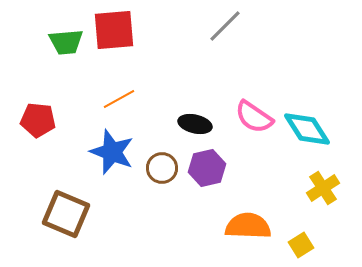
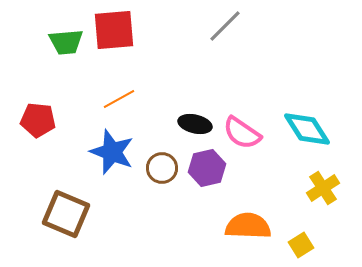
pink semicircle: moved 12 px left, 16 px down
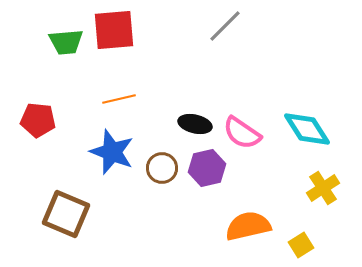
orange line: rotated 16 degrees clockwise
orange semicircle: rotated 15 degrees counterclockwise
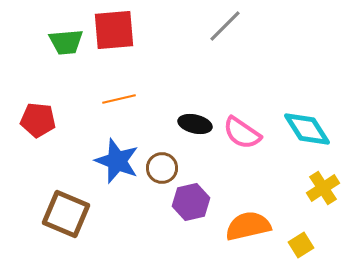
blue star: moved 5 px right, 9 px down
purple hexagon: moved 16 px left, 34 px down
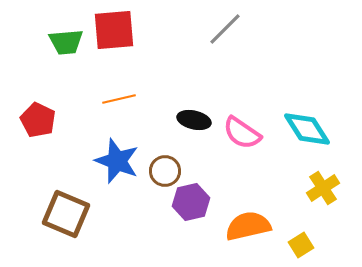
gray line: moved 3 px down
red pentagon: rotated 20 degrees clockwise
black ellipse: moved 1 px left, 4 px up
brown circle: moved 3 px right, 3 px down
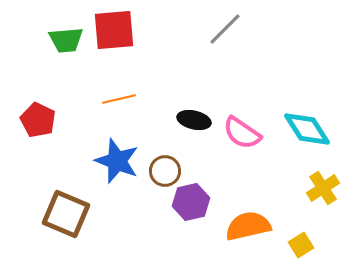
green trapezoid: moved 2 px up
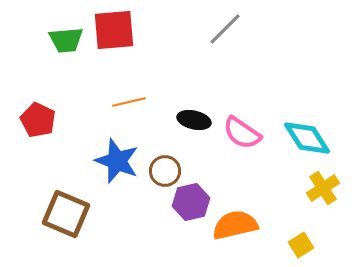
orange line: moved 10 px right, 3 px down
cyan diamond: moved 9 px down
orange semicircle: moved 13 px left, 1 px up
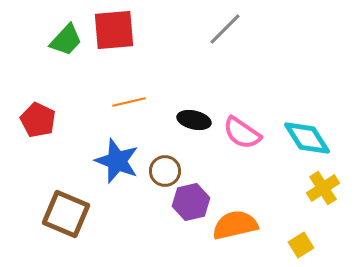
green trapezoid: rotated 42 degrees counterclockwise
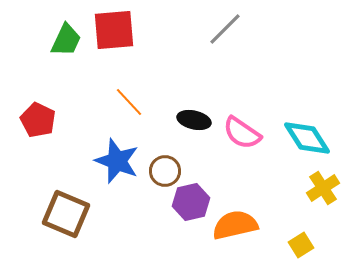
green trapezoid: rotated 18 degrees counterclockwise
orange line: rotated 60 degrees clockwise
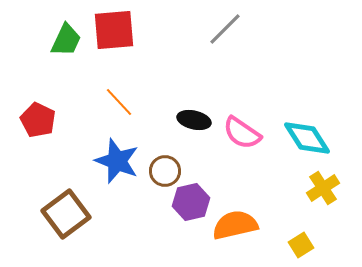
orange line: moved 10 px left
brown square: rotated 30 degrees clockwise
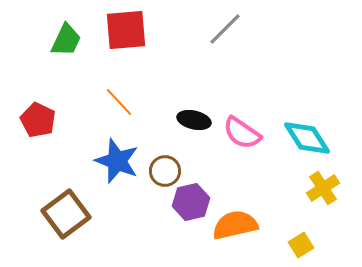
red square: moved 12 px right
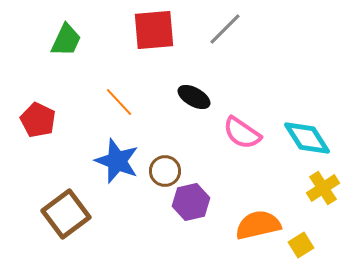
red square: moved 28 px right
black ellipse: moved 23 px up; rotated 16 degrees clockwise
orange semicircle: moved 23 px right
